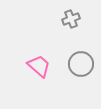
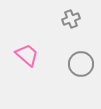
pink trapezoid: moved 12 px left, 11 px up
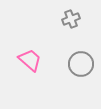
pink trapezoid: moved 3 px right, 5 px down
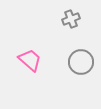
gray circle: moved 2 px up
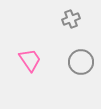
pink trapezoid: rotated 15 degrees clockwise
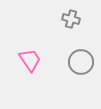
gray cross: rotated 36 degrees clockwise
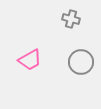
pink trapezoid: rotated 95 degrees clockwise
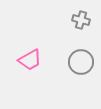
gray cross: moved 10 px right, 1 px down
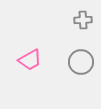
gray cross: moved 2 px right; rotated 18 degrees counterclockwise
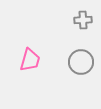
pink trapezoid: rotated 45 degrees counterclockwise
